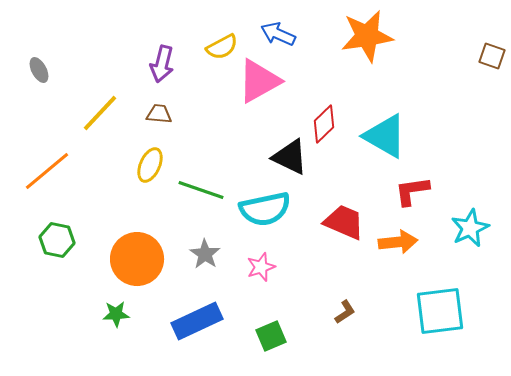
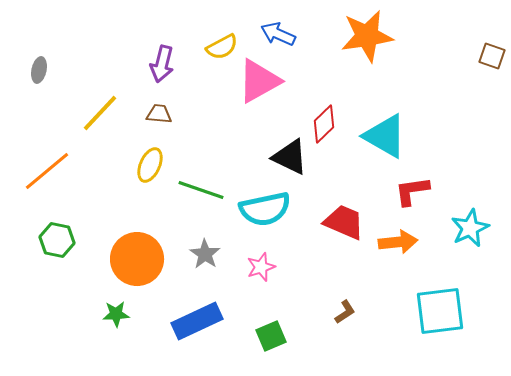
gray ellipse: rotated 40 degrees clockwise
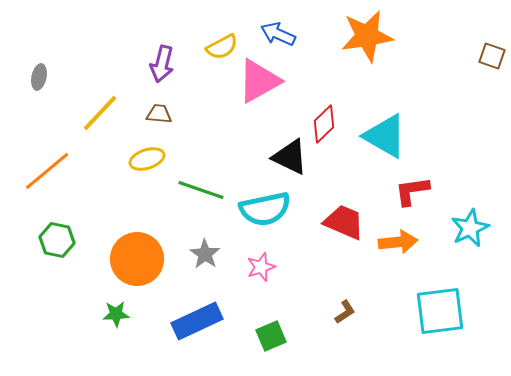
gray ellipse: moved 7 px down
yellow ellipse: moved 3 px left, 6 px up; rotated 48 degrees clockwise
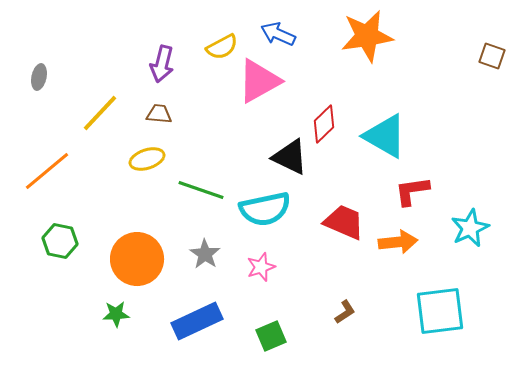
green hexagon: moved 3 px right, 1 px down
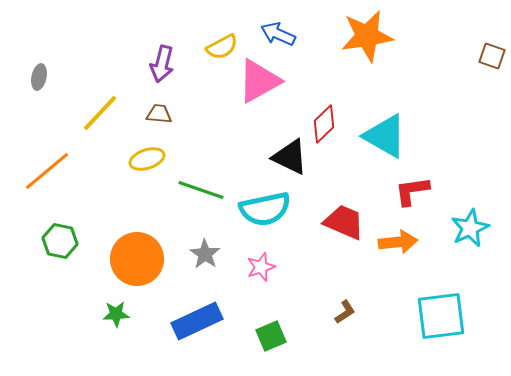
cyan square: moved 1 px right, 5 px down
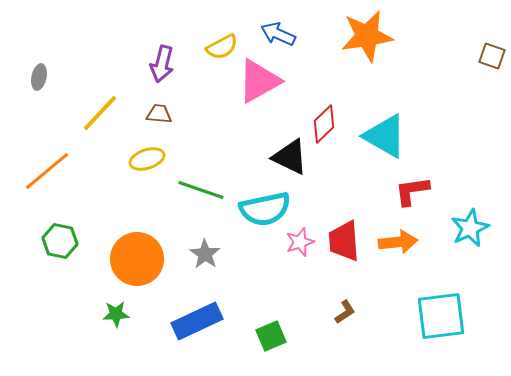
red trapezoid: moved 19 px down; rotated 117 degrees counterclockwise
pink star: moved 39 px right, 25 px up
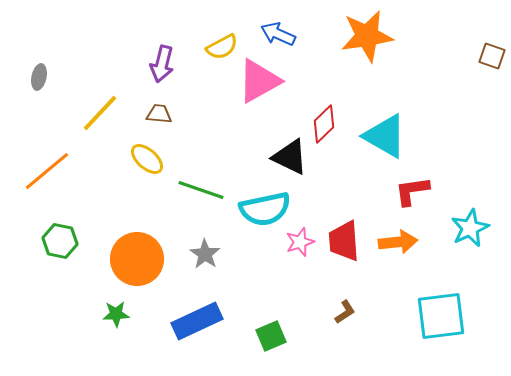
yellow ellipse: rotated 60 degrees clockwise
